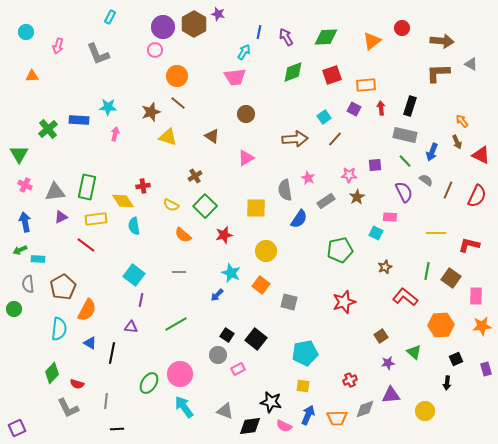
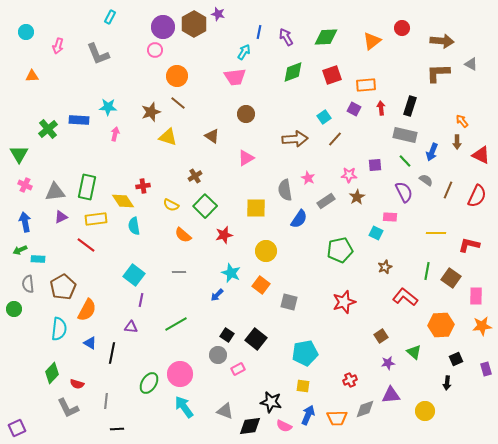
brown arrow at (457, 142): rotated 24 degrees clockwise
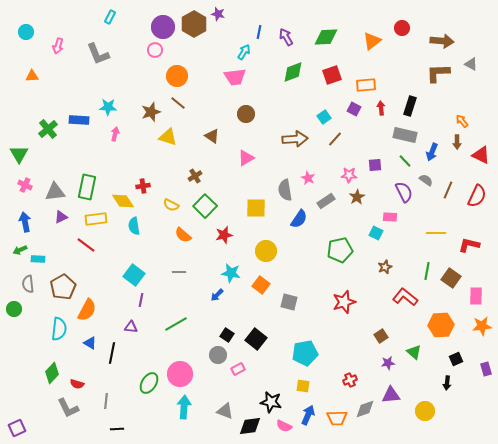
cyan star at (231, 273): rotated 12 degrees counterclockwise
cyan arrow at (184, 407): rotated 40 degrees clockwise
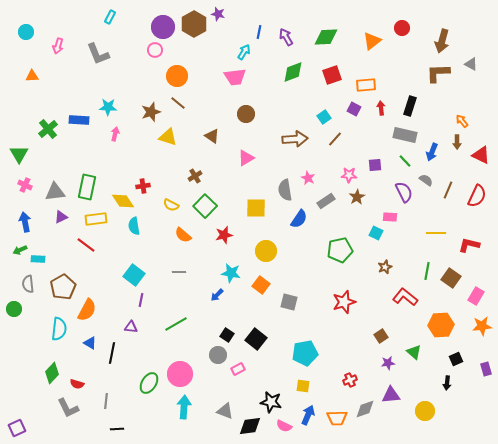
brown arrow at (442, 41): rotated 100 degrees clockwise
pink rectangle at (476, 296): rotated 30 degrees clockwise
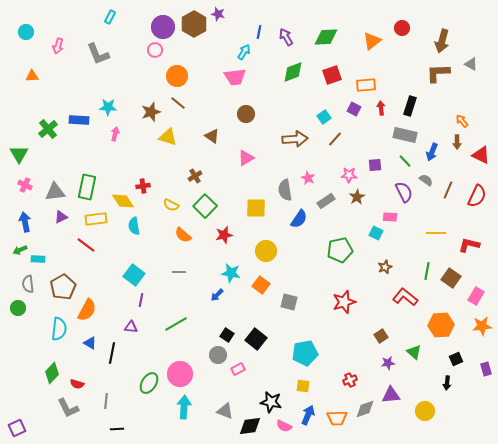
green circle at (14, 309): moved 4 px right, 1 px up
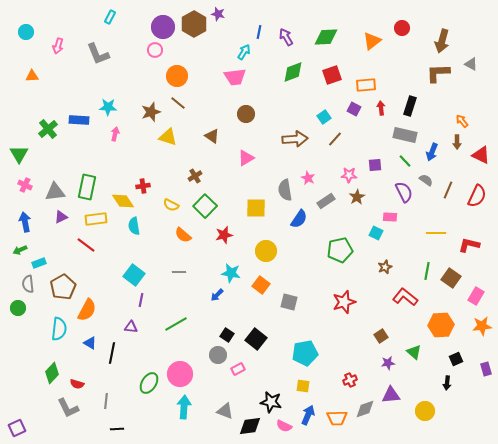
cyan rectangle at (38, 259): moved 1 px right, 4 px down; rotated 24 degrees counterclockwise
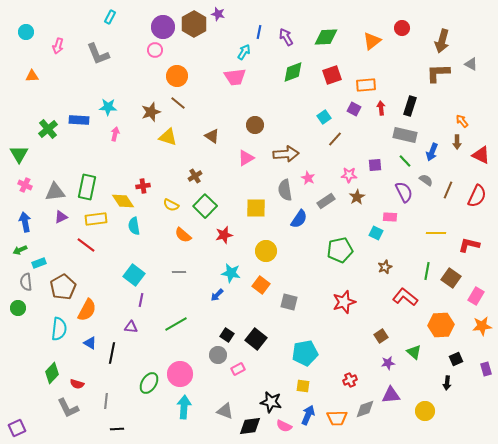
brown circle at (246, 114): moved 9 px right, 11 px down
brown arrow at (295, 139): moved 9 px left, 15 px down
gray semicircle at (28, 284): moved 2 px left, 2 px up
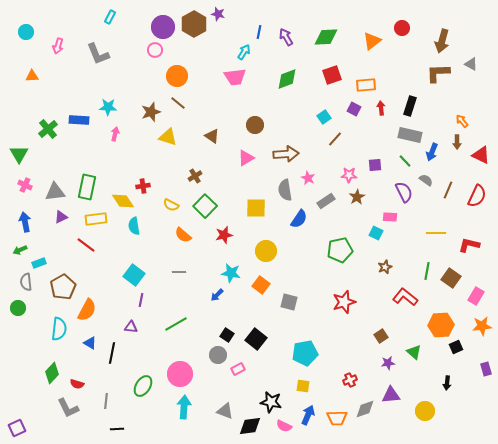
green diamond at (293, 72): moved 6 px left, 7 px down
gray rectangle at (405, 135): moved 5 px right
black square at (456, 359): moved 12 px up
green ellipse at (149, 383): moved 6 px left, 3 px down
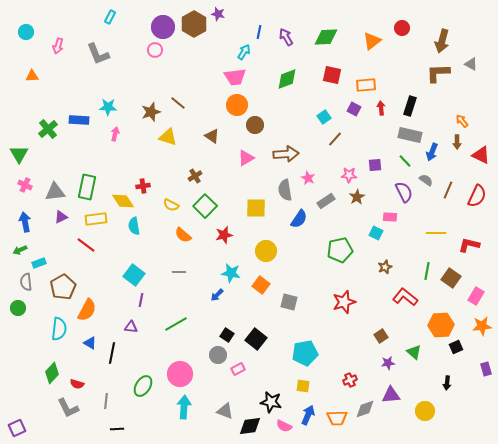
red square at (332, 75): rotated 30 degrees clockwise
orange circle at (177, 76): moved 60 px right, 29 px down
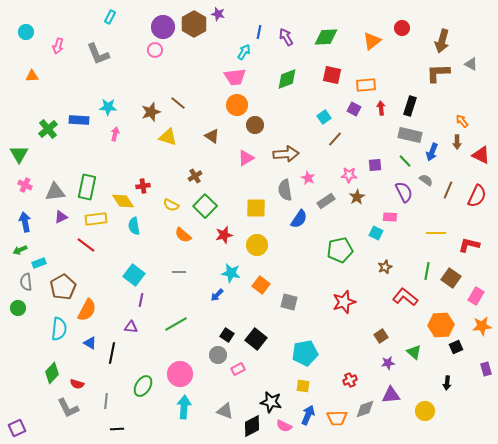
yellow circle at (266, 251): moved 9 px left, 6 px up
black diamond at (250, 426): moved 2 px right; rotated 20 degrees counterclockwise
